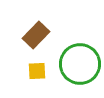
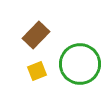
yellow square: rotated 18 degrees counterclockwise
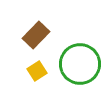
yellow square: rotated 12 degrees counterclockwise
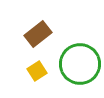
brown rectangle: moved 2 px right, 1 px up; rotated 8 degrees clockwise
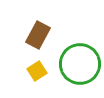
brown rectangle: moved 1 px down; rotated 24 degrees counterclockwise
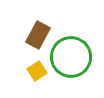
green circle: moved 9 px left, 7 px up
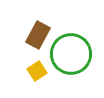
green circle: moved 3 px up
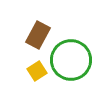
green circle: moved 6 px down
